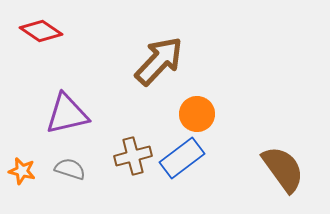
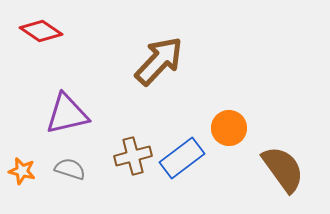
orange circle: moved 32 px right, 14 px down
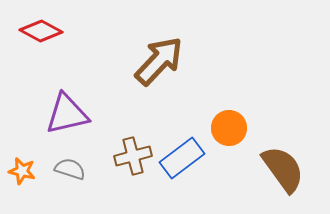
red diamond: rotated 6 degrees counterclockwise
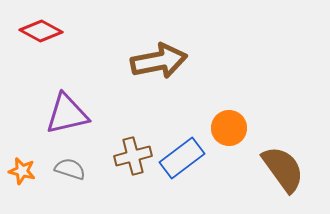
brown arrow: rotated 36 degrees clockwise
